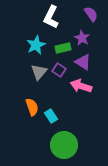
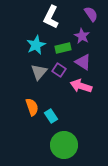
purple star: moved 2 px up
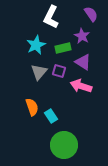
purple square: moved 1 px down; rotated 16 degrees counterclockwise
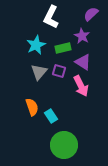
purple semicircle: rotated 98 degrees counterclockwise
pink arrow: rotated 135 degrees counterclockwise
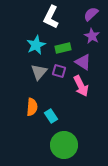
purple star: moved 10 px right
orange semicircle: rotated 24 degrees clockwise
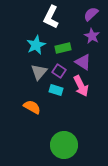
purple square: rotated 16 degrees clockwise
orange semicircle: rotated 66 degrees counterclockwise
cyan rectangle: moved 5 px right, 26 px up; rotated 40 degrees counterclockwise
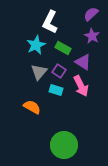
white L-shape: moved 1 px left, 5 px down
green rectangle: rotated 42 degrees clockwise
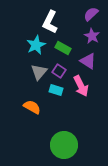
purple triangle: moved 5 px right, 1 px up
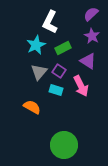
green rectangle: rotated 56 degrees counterclockwise
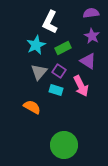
purple semicircle: moved 1 px up; rotated 35 degrees clockwise
